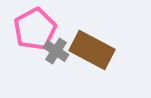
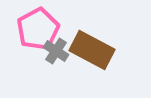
pink pentagon: moved 3 px right
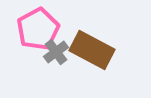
gray cross: moved 1 px down; rotated 20 degrees clockwise
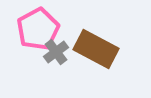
brown rectangle: moved 4 px right, 1 px up
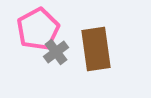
brown rectangle: rotated 54 degrees clockwise
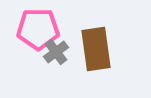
pink pentagon: rotated 27 degrees clockwise
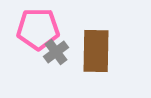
brown rectangle: moved 2 px down; rotated 9 degrees clockwise
